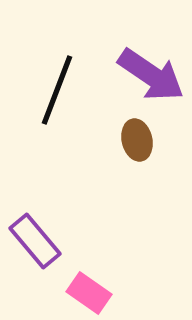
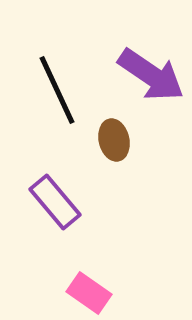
black line: rotated 46 degrees counterclockwise
brown ellipse: moved 23 px left
purple rectangle: moved 20 px right, 39 px up
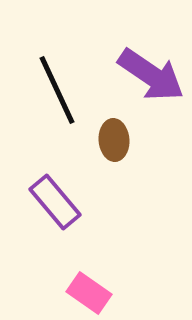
brown ellipse: rotated 9 degrees clockwise
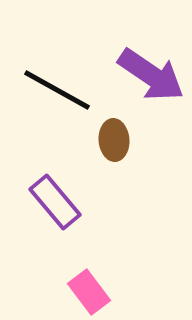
black line: rotated 36 degrees counterclockwise
pink rectangle: moved 1 px up; rotated 18 degrees clockwise
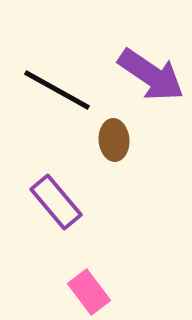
purple rectangle: moved 1 px right
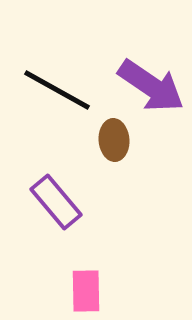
purple arrow: moved 11 px down
pink rectangle: moved 3 px left, 1 px up; rotated 36 degrees clockwise
